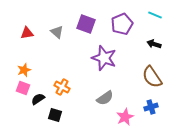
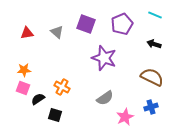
orange star: rotated 16 degrees clockwise
brown semicircle: rotated 150 degrees clockwise
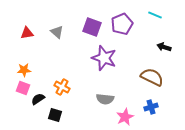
purple square: moved 6 px right, 3 px down
black arrow: moved 10 px right, 3 px down
gray semicircle: moved 1 px down; rotated 42 degrees clockwise
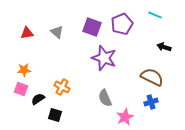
pink square: moved 2 px left, 1 px down
gray semicircle: moved 1 px up; rotated 60 degrees clockwise
blue cross: moved 5 px up
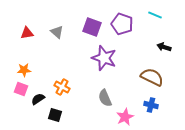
purple pentagon: rotated 30 degrees counterclockwise
blue cross: moved 3 px down; rotated 32 degrees clockwise
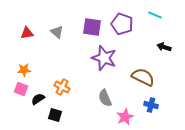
purple square: rotated 12 degrees counterclockwise
brown semicircle: moved 9 px left
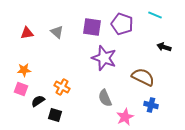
black semicircle: moved 2 px down
